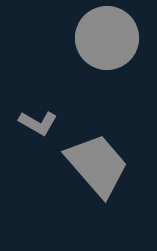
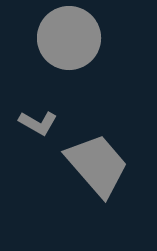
gray circle: moved 38 px left
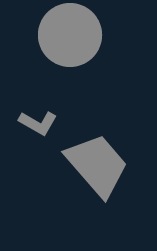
gray circle: moved 1 px right, 3 px up
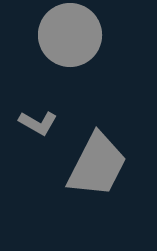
gray trapezoid: rotated 68 degrees clockwise
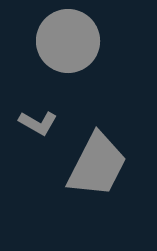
gray circle: moved 2 px left, 6 px down
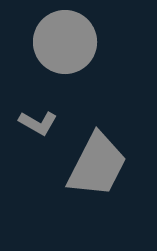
gray circle: moved 3 px left, 1 px down
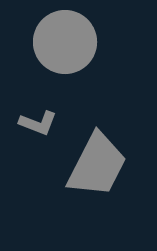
gray L-shape: rotated 9 degrees counterclockwise
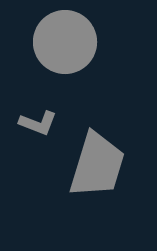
gray trapezoid: rotated 10 degrees counterclockwise
